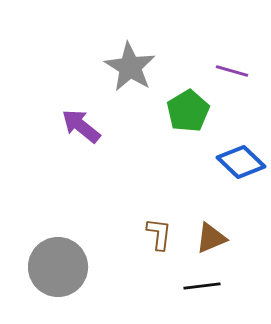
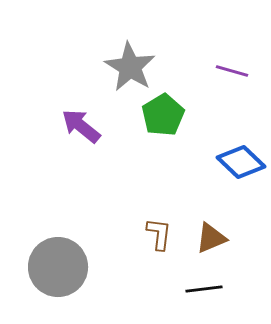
green pentagon: moved 25 px left, 4 px down
black line: moved 2 px right, 3 px down
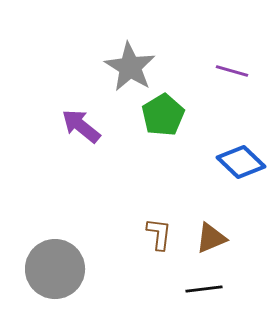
gray circle: moved 3 px left, 2 px down
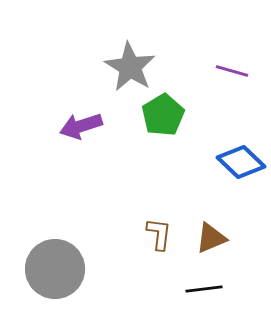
purple arrow: rotated 57 degrees counterclockwise
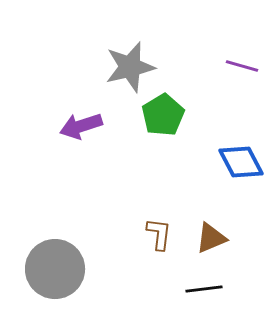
gray star: rotated 27 degrees clockwise
purple line: moved 10 px right, 5 px up
blue diamond: rotated 18 degrees clockwise
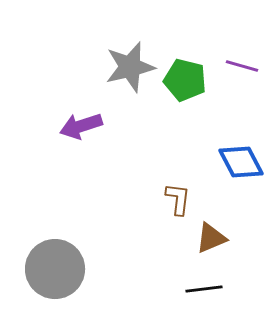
green pentagon: moved 22 px right, 35 px up; rotated 27 degrees counterclockwise
brown L-shape: moved 19 px right, 35 px up
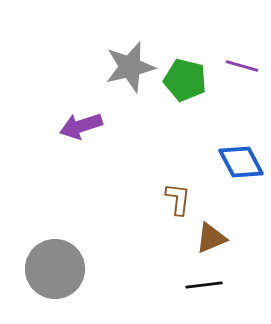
black line: moved 4 px up
